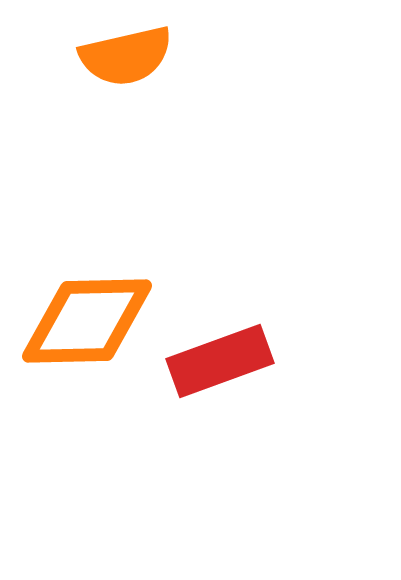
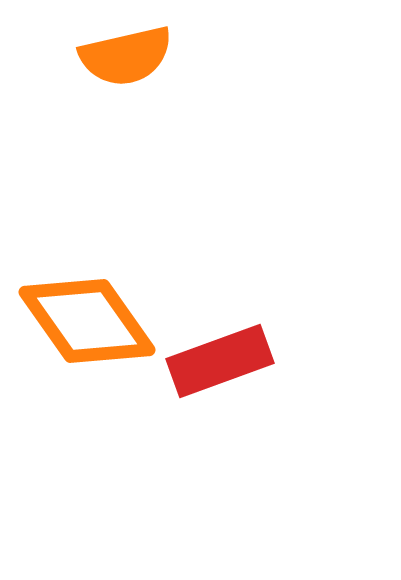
orange diamond: rotated 56 degrees clockwise
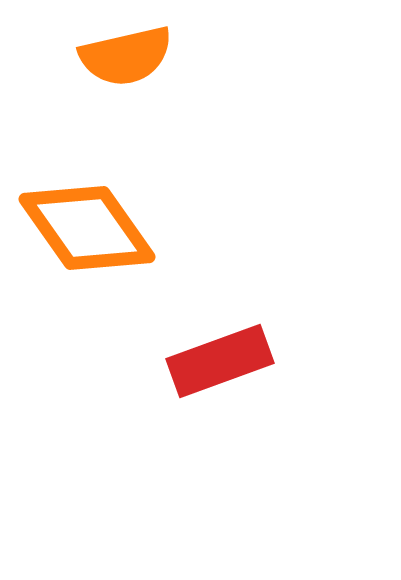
orange diamond: moved 93 px up
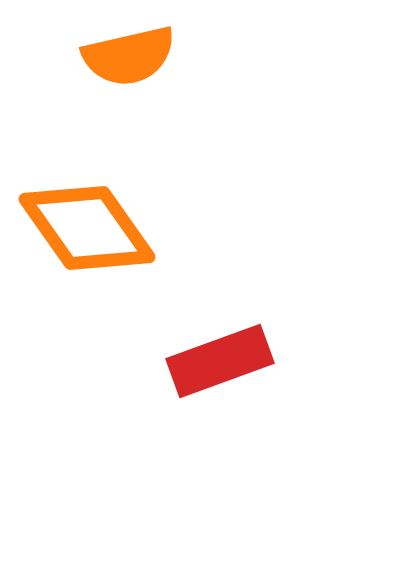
orange semicircle: moved 3 px right
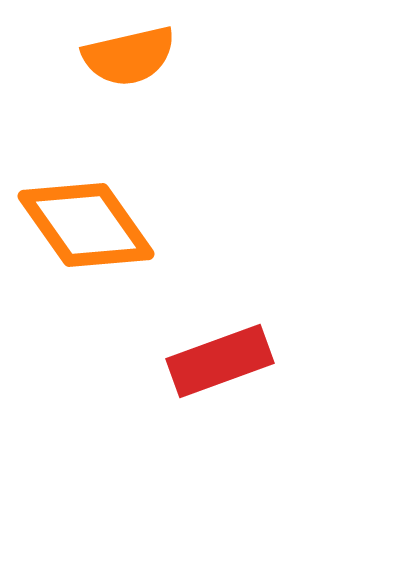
orange diamond: moved 1 px left, 3 px up
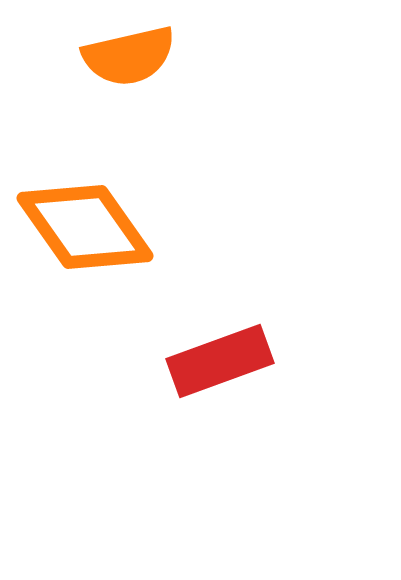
orange diamond: moved 1 px left, 2 px down
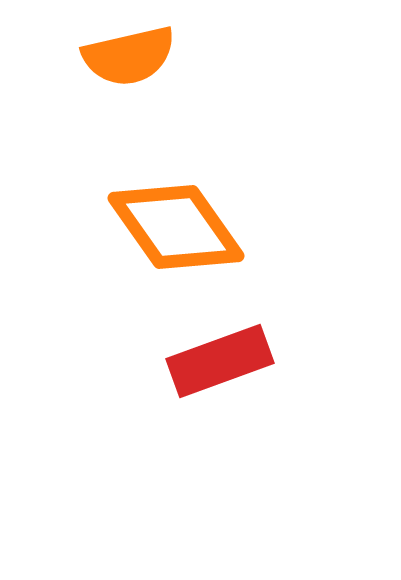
orange diamond: moved 91 px right
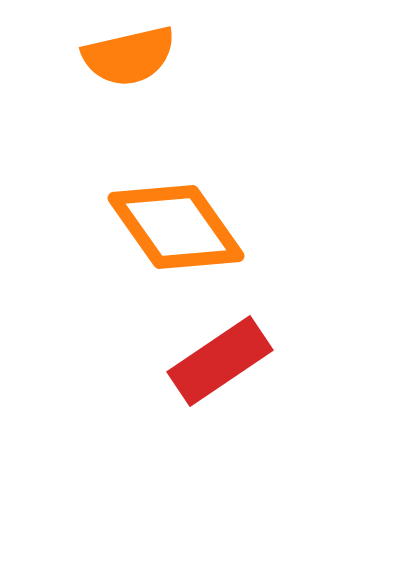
red rectangle: rotated 14 degrees counterclockwise
